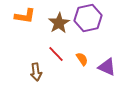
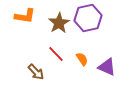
brown arrow: rotated 36 degrees counterclockwise
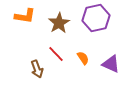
purple hexagon: moved 8 px right
orange semicircle: moved 1 px right, 1 px up
purple triangle: moved 4 px right, 3 px up
brown arrow: moved 1 px right, 3 px up; rotated 24 degrees clockwise
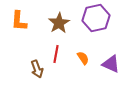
orange L-shape: moved 6 px left, 5 px down; rotated 85 degrees clockwise
red line: rotated 54 degrees clockwise
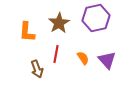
orange L-shape: moved 8 px right, 11 px down
purple triangle: moved 4 px left, 4 px up; rotated 24 degrees clockwise
